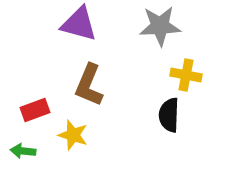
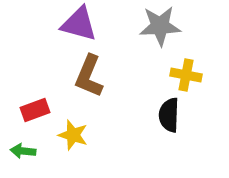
brown L-shape: moved 9 px up
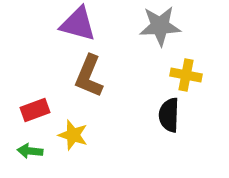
purple triangle: moved 1 px left
green arrow: moved 7 px right
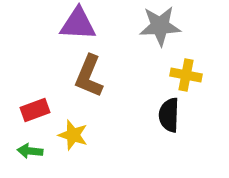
purple triangle: rotated 12 degrees counterclockwise
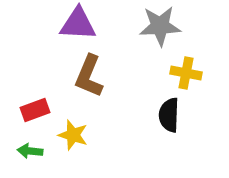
yellow cross: moved 2 px up
